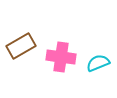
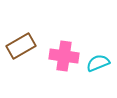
pink cross: moved 3 px right, 1 px up
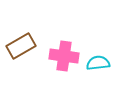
cyan semicircle: rotated 15 degrees clockwise
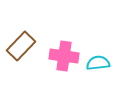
brown rectangle: rotated 16 degrees counterclockwise
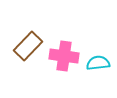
brown rectangle: moved 7 px right
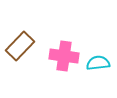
brown rectangle: moved 8 px left
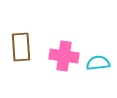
brown rectangle: moved 1 px right, 1 px down; rotated 48 degrees counterclockwise
